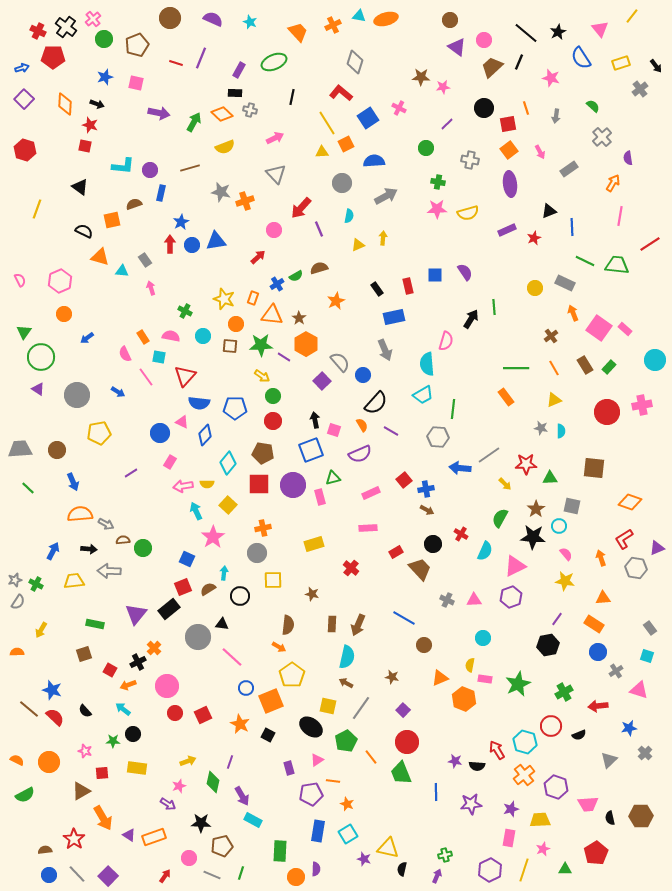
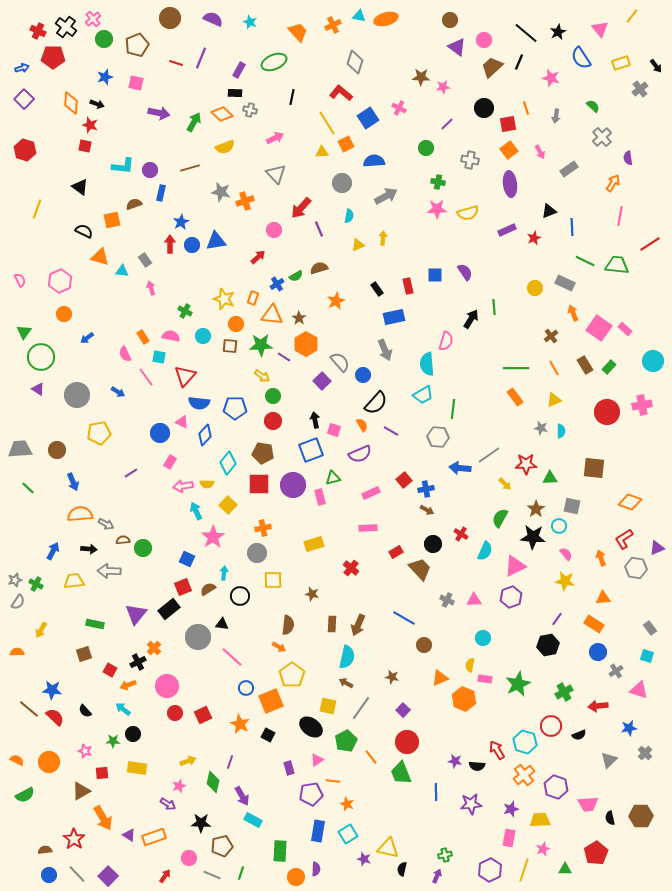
orange diamond at (65, 104): moved 6 px right, 1 px up
cyan circle at (655, 360): moved 2 px left, 1 px down
orange rectangle at (506, 397): moved 9 px right
blue star at (52, 690): rotated 12 degrees counterclockwise
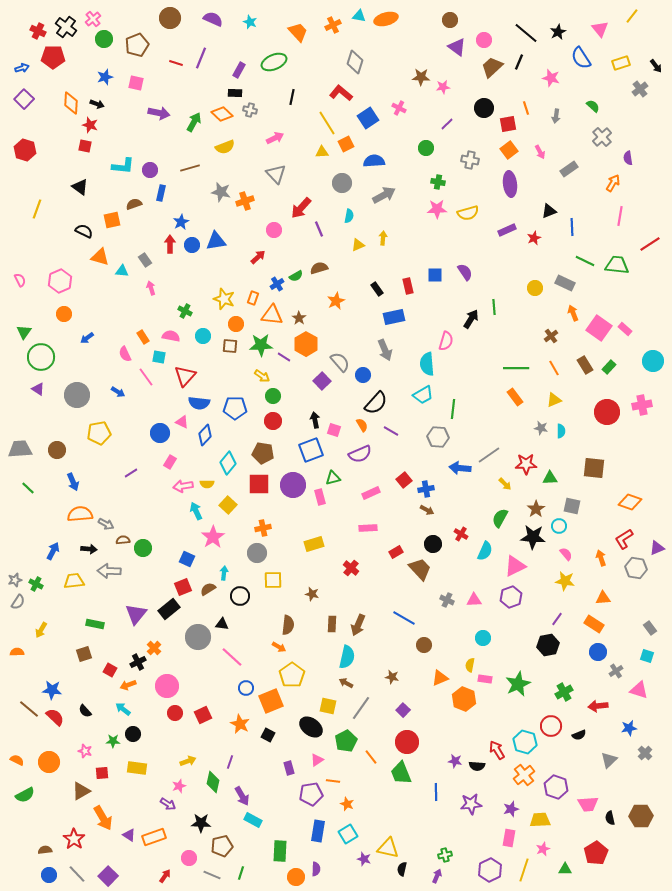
gray arrow at (386, 196): moved 2 px left, 1 px up
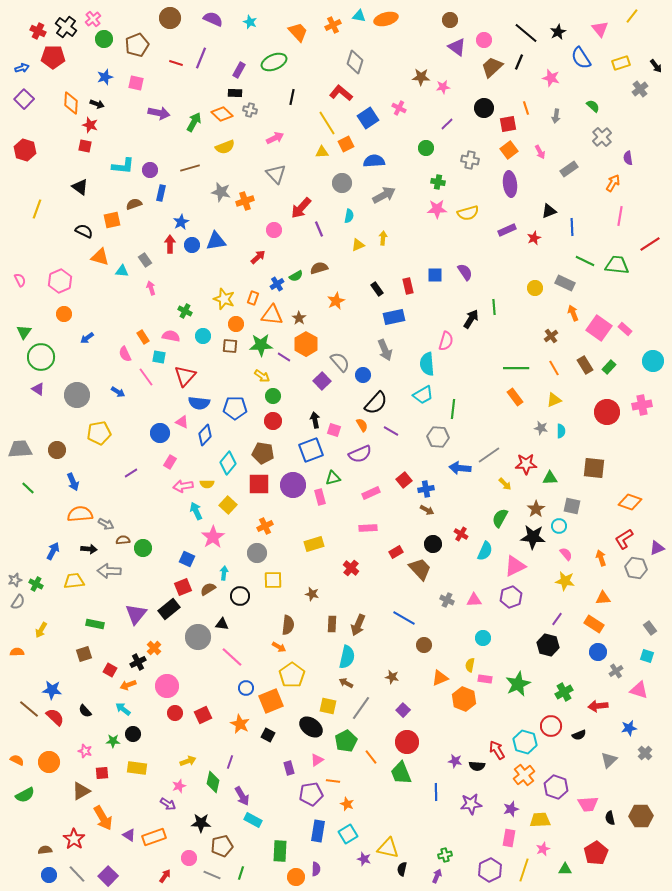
orange cross at (263, 528): moved 2 px right, 2 px up; rotated 14 degrees counterclockwise
black hexagon at (548, 645): rotated 25 degrees clockwise
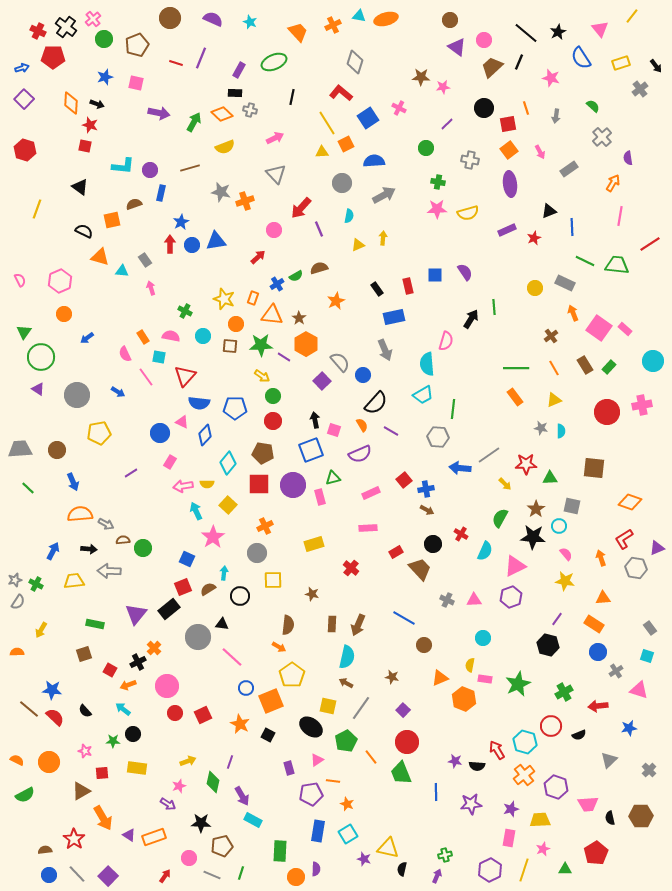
gray cross at (645, 753): moved 4 px right, 17 px down
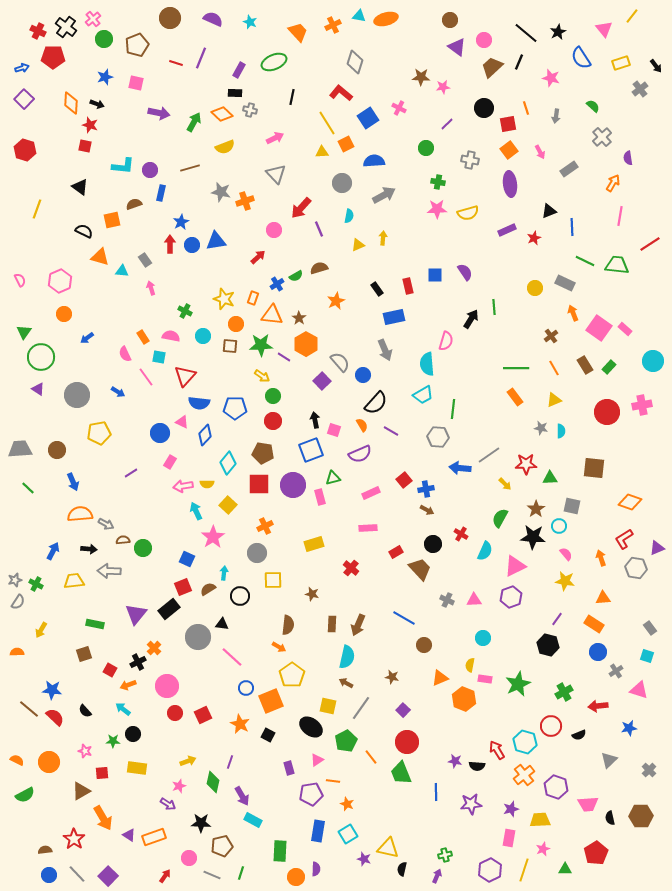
pink triangle at (600, 29): moved 4 px right
